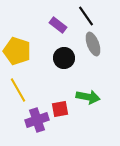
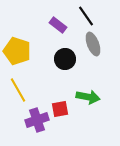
black circle: moved 1 px right, 1 px down
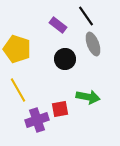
yellow pentagon: moved 2 px up
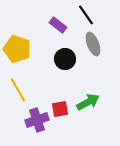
black line: moved 1 px up
green arrow: moved 5 px down; rotated 40 degrees counterclockwise
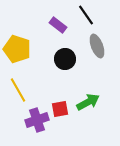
gray ellipse: moved 4 px right, 2 px down
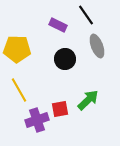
purple rectangle: rotated 12 degrees counterclockwise
yellow pentagon: rotated 16 degrees counterclockwise
yellow line: moved 1 px right
green arrow: moved 2 px up; rotated 15 degrees counterclockwise
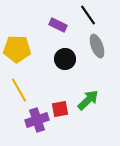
black line: moved 2 px right
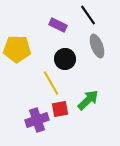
yellow line: moved 32 px right, 7 px up
